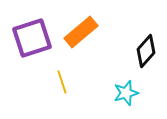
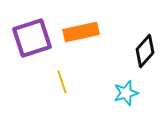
orange rectangle: rotated 28 degrees clockwise
black diamond: moved 1 px left
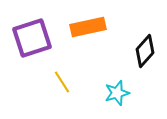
orange rectangle: moved 7 px right, 5 px up
yellow line: rotated 15 degrees counterclockwise
cyan star: moved 9 px left
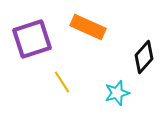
orange rectangle: rotated 36 degrees clockwise
purple square: moved 1 px down
black diamond: moved 1 px left, 6 px down
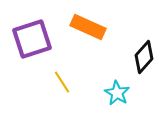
cyan star: rotated 25 degrees counterclockwise
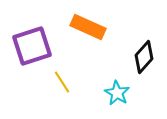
purple square: moved 7 px down
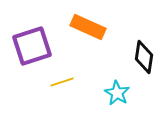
black diamond: rotated 32 degrees counterclockwise
yellow line: rotated 75 degrees counterclockwise
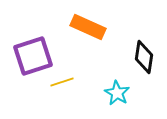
purple square: moved 1 px right, 10 px down
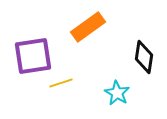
orange rectangle: rotated 60 degrees counterclockwise
purple square: rotated 9 degrees clockwise
yellow line: moved 1 px left, 1 px down
